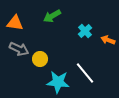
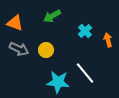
orange triangle: rotated 12 degrees clockwise
orange arrow: rotated 56 degrees clockwise
yellow circle: moved 6 px right, 9 px up
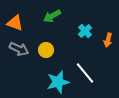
orange arrow: rotated 152 degrees counterclockwise
cyan star: rotated 20 degrees counterclockwise
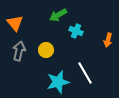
green arrow: moved 6 px right, 1 px up
orange triangle: rotated 30 degrees clockwise
cyan cross: moved 9 px left; rotated 24 degrees counterclockwise
gray arrow: moved 2 px down; rotated 102 degrees counterclockwise
white line: rotated 10 degrees clockwise
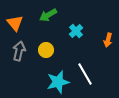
green arrow: moved 10 px left
cyan cross: rotated 24 degrees clockwise
white line: moved 1 px down
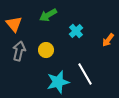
orange triangle: moved 1 px left, 1 px down
orange arrow: rotated 24 degrees clockwise
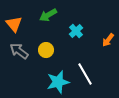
gray arrow: rotated 66 degrees counterclockwise
